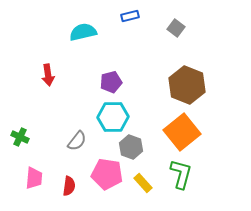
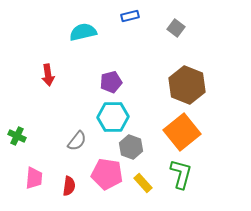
green cross: moved 3 px left, 1 px up
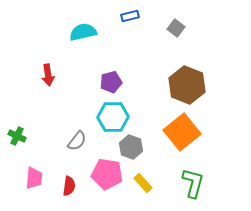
green L-shape: moved 12 px right, 9 px down
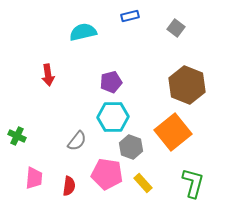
orange square: moved 9 px left
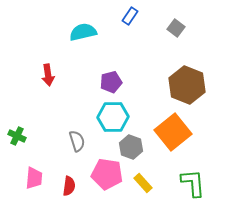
blue rectangle: rotated 42 degrees counterclockwise
gray semicircle: rotated 55 degrees counterclockwise
green L-shape: rotated 20 degrees counterclockwise
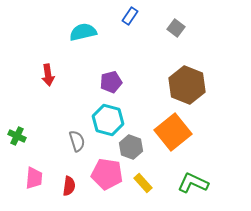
cyan hexagon: moved 5 px left, 3 px down; rotated 16 degrees clockwise
green L-shape: rotated 60 degrees counterclockwise
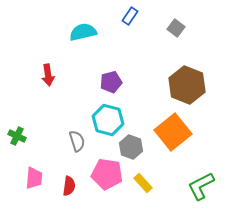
green L-shape: moved 8 px right, 3 px down; rotated 52 degrees counterclockwise
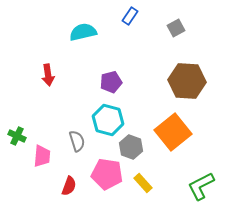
gray square: rotated 24 degrees clockwise
brown hexagon: moved 4 px up; rotated 18 degrees counterclockwise
pink trapezoid: moved 8 px right, 22 px up
red semicircle: rotated 12 degrees clockwise
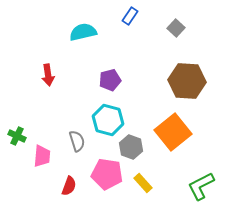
gray square: rotated 18 degrees counterclockwise
purple pentagon: moved 1 px left, 2 px up
